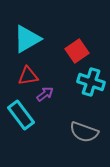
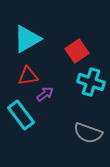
gray semicircle: moved 4 px right, 1 px down
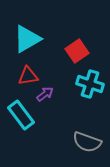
cyan cross: moved 1 px left, 2 px down
gray semicircle: moved 1 px left, 9 px down
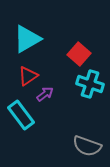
red square: moved 2 px right, 3 px down; rotated 15 degrees counterclockwise
red triangle: rotated 25 degrees counterclockwise
gray semicircle: moved 4 px down
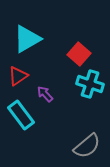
red triangle: moved 10 px left
purple arrow: rotated 96 degrees counterclockwise
gray semicircle: rotated 60 degrees counterclockwise
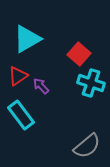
cyan cross: moved 1 px right, 1 px up
purple arrow: moved 4 px left, 8 px up
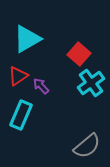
cyan cross: rotated 36 degrees clockwise
cyan rectangle: rotated 60 degrees clockwise
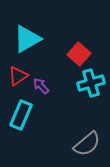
cyan cross: rotated 20 degrees clockwise
gray semicircle: moved 2 px up
